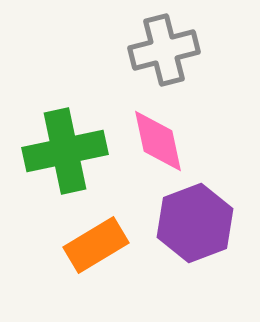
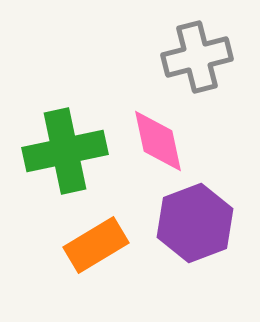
gray cross: moved 33 px right, 7 px down
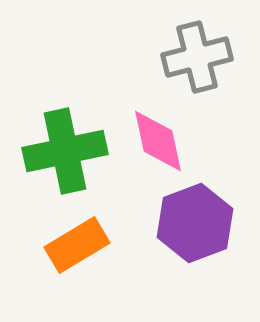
orange rectangle: moved 19 px left
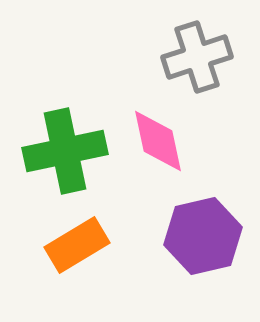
gray cross: rotated 4 degrees counterclockwise
purple hexagon: moved 8 px right, 13 px down; rotated 8 degrees clockwise
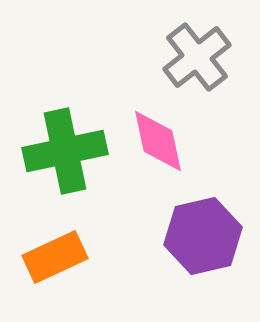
gray cross: rotated 20 degrees counterclockwise
orange rectangle: moved 22 px left, 12 px down; rotated 6 degrees clockwise
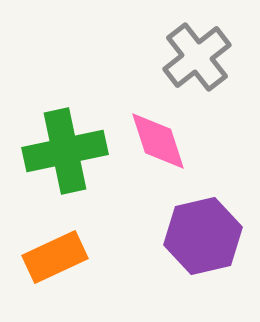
pink diamond: rotated 6 degrees counterclockwise
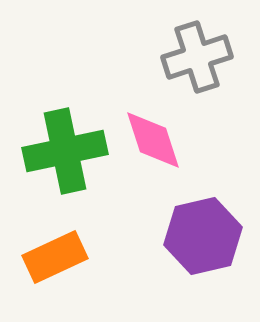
gray cross: rotated 20 degrees clockwise
pink diamond: moved 5 px left, 1 px up
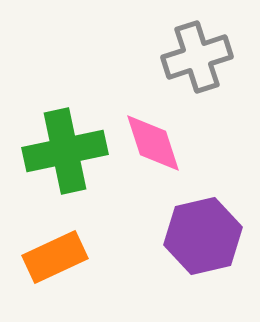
pink diamond: moved 3 px down
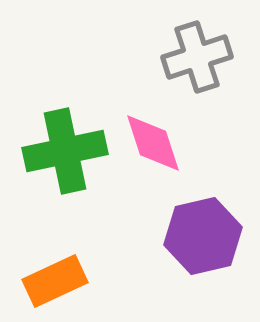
orange rectangle: moved 24 px down
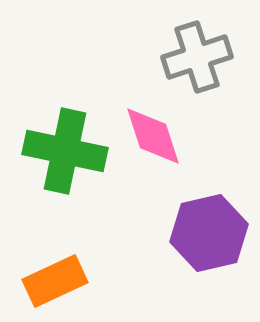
pink diamond: moved 7 px up
green cross: rotated 24 degrees clockwise
purple hexagon: moved 6 px right, 3 px up
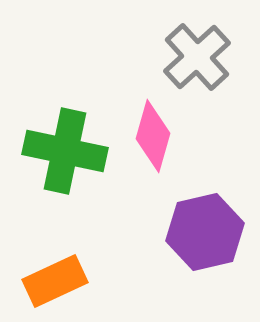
gray cross: rotated 24 degrees counterclockwise
pink diamond: rotated 34 degrees clockwise
purple hexagon: moved 4 px left, 1 px up
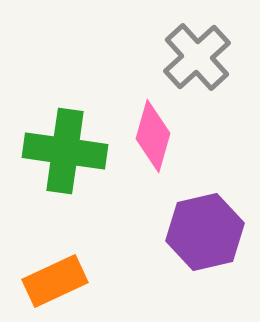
green cross: rotated 4 degrees counterclockwise
